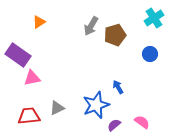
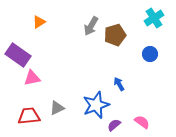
blue arrow: moved 1 px right, 3 px up
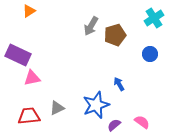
orange triangle: moved 10 px left, 11 px up
purple rectangle: rotated 10 degrees counterclockwise
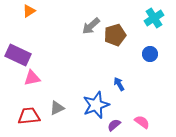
gray arrow: rotated 18 degrees clockwise
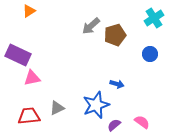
blue arrow: moved 2 px left; rotated 136 degrees clockwise
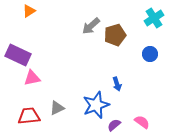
blue arrow: rotated 56 degrees clockwise
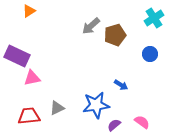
purple rectangle: moved 1 px left, 1 px down
blue arrow: moved 4 px right, 1 px down; rotated 40 degrees counterclockwise
blue star: rotated 12 degrees clockwise
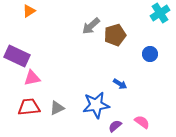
cyan cross: moved 6 px right, 5 px up
blue arrow: moved 1 px left, 1 px up
red trapezoid: moved 9 px up
purple semicircle: moved 1 px right, 1 px down
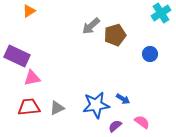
cyan cross: moved 1 px right
blue arrow: moved 3 px right, 15 px down
